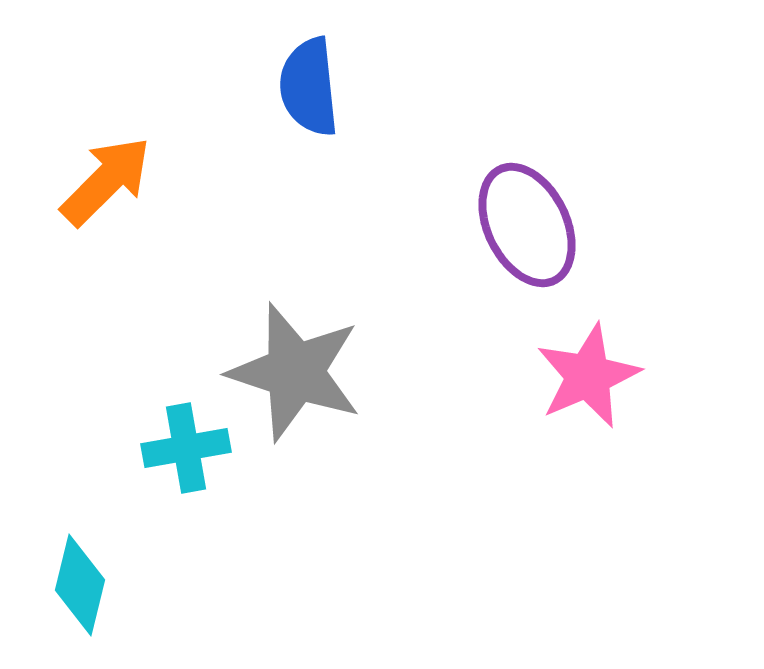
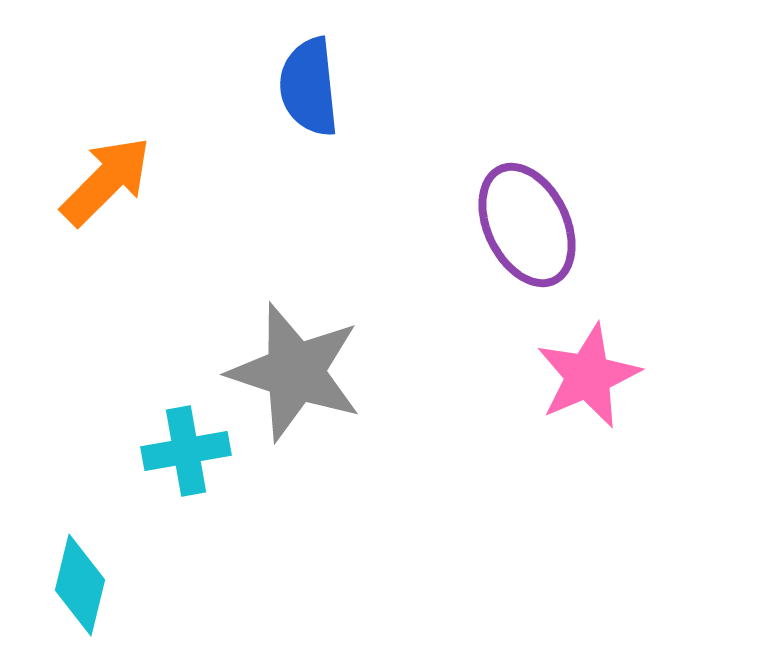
cyan cross: moved 3 px down
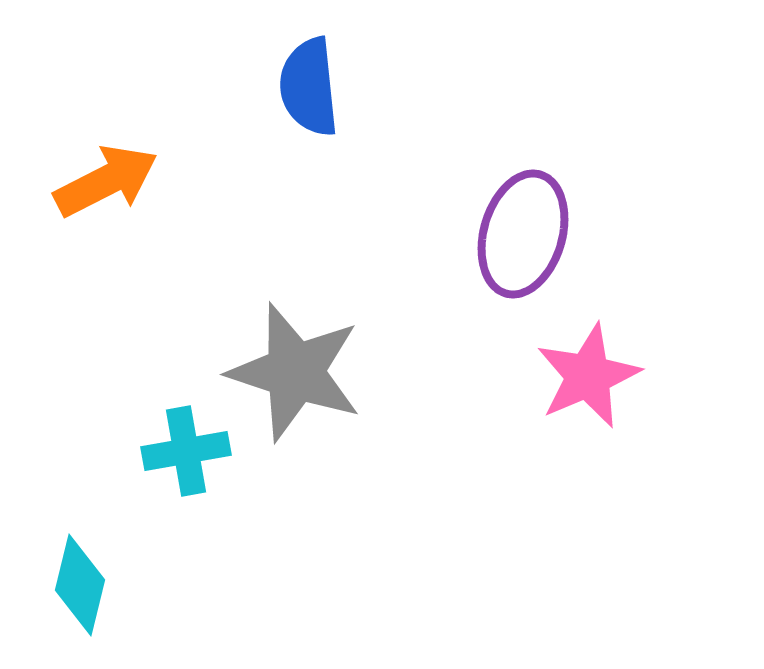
orange arrow: rotated 18 degrees clockwise
purple ellipse: moved 4 px left, 9 px down; rotated 42 degrees clockwise
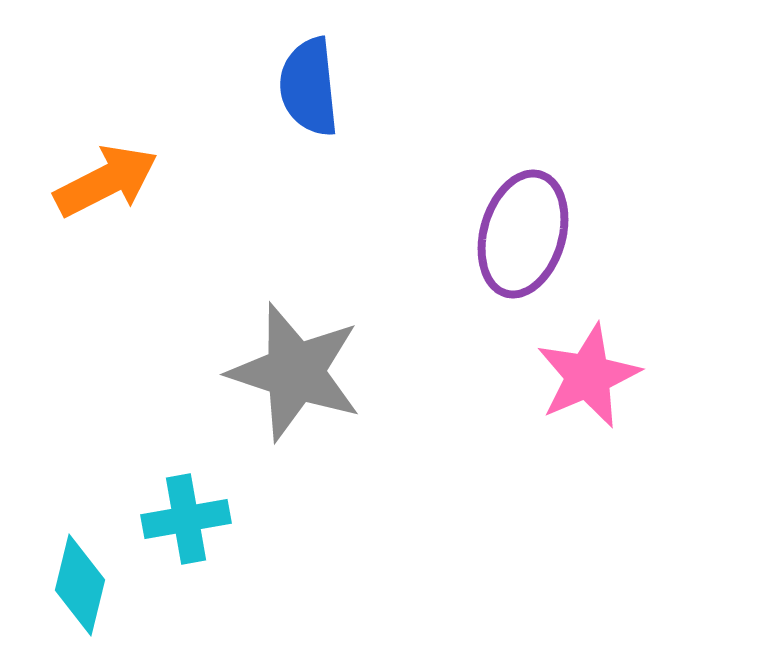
cyan cross: moved 68 px down
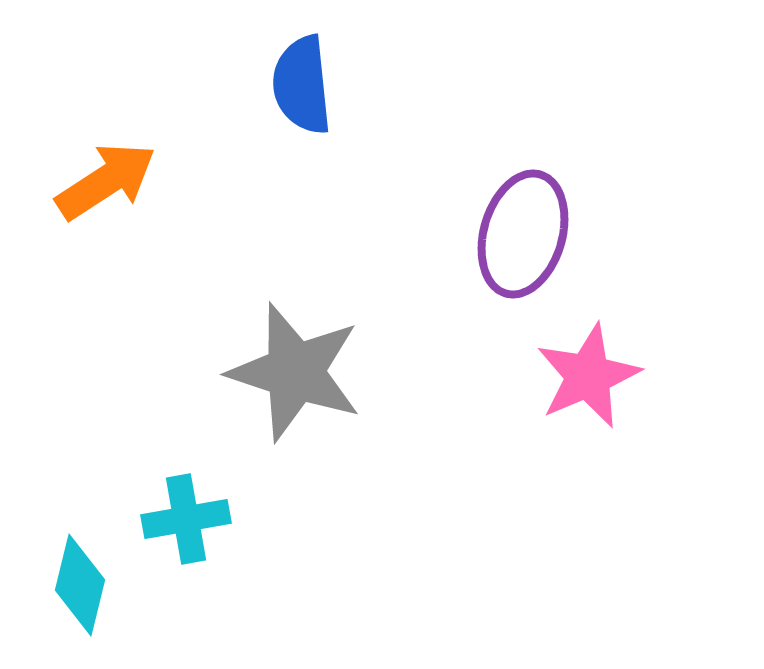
blue semicircle: moved 7 px left, 2 px up
orange arrow: rotated 6 degrees counterclockwise
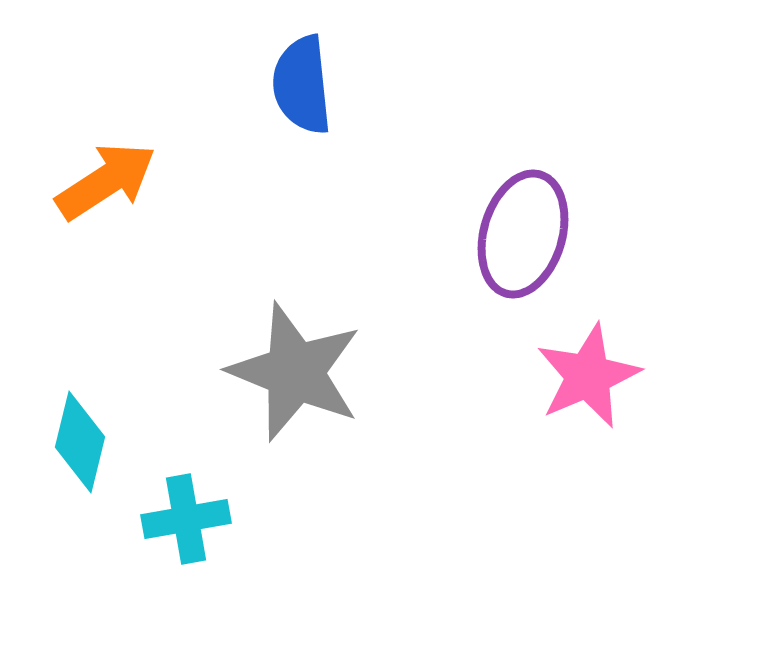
gray star: rotated 4 degrees clockwise
cyan diamond: moved 143 px up
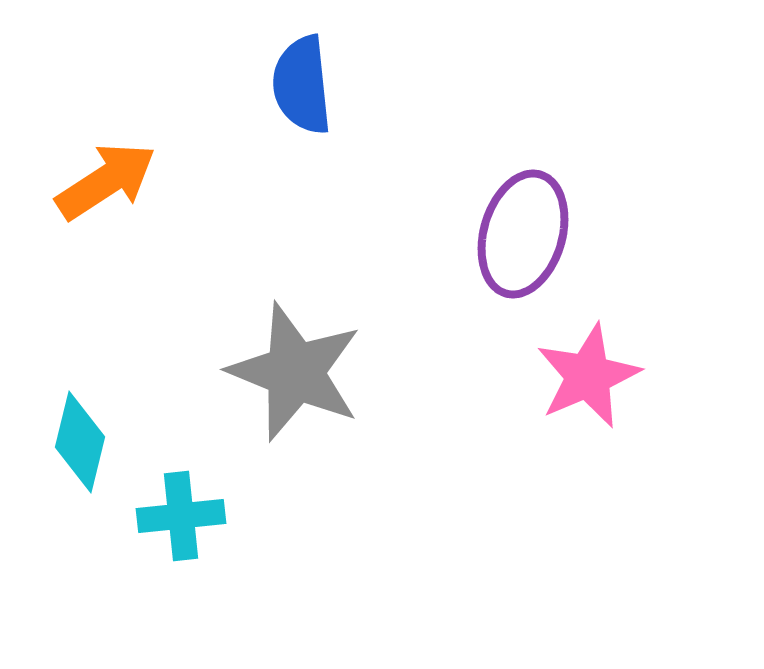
cyan cross: moved 5 px left, 3 px up; rotated 4 degrees clockwise
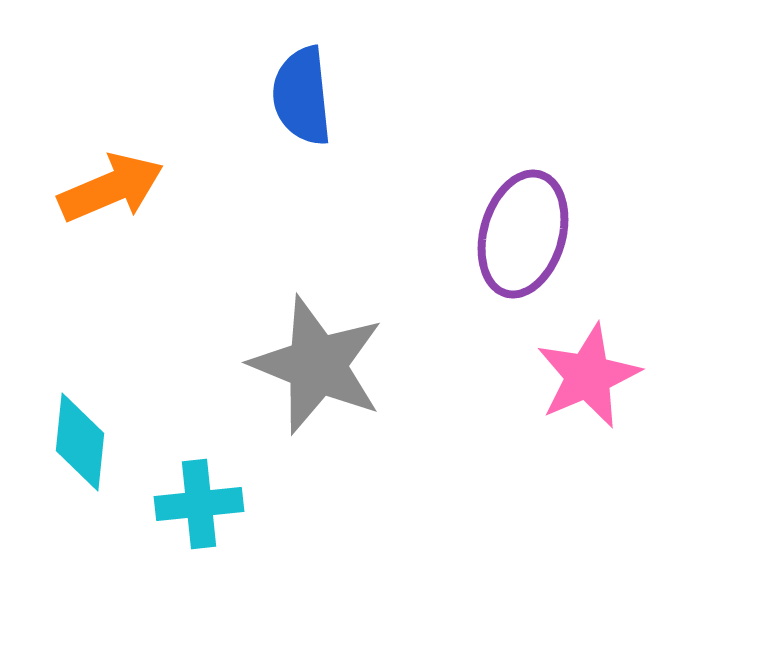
blue semicircle: moved 11 px down
orange arrow: moved 5 px right, 7 px down; rotated 10 degrees clockwise
gray star: moved 22 px right, 7 px up
cyan diamond: rotated 8 degrees counterclockwise
cyan cross: moved 18 px right, 12 px up
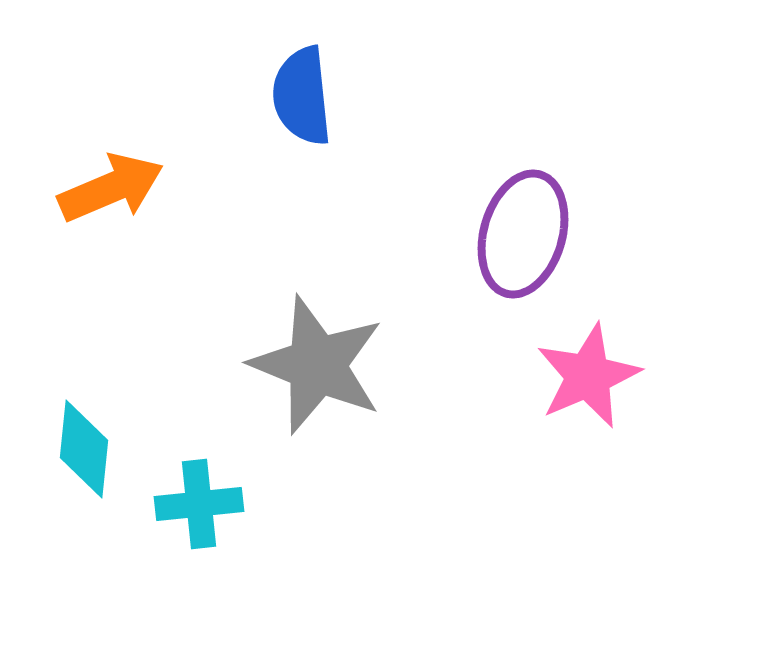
cyan diamond: moved 4 px right, 7 px down
